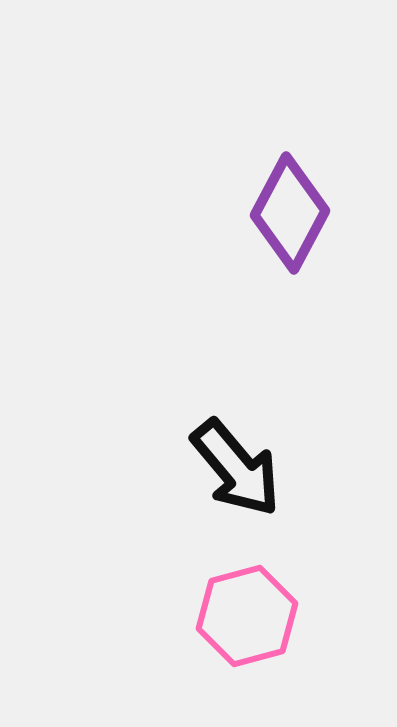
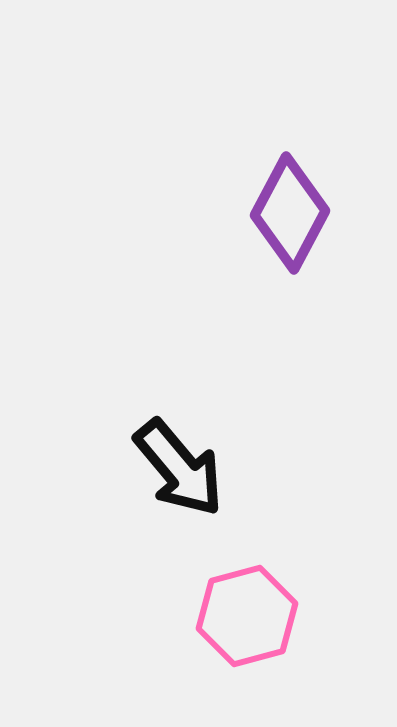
black arrow: moved 57 px left
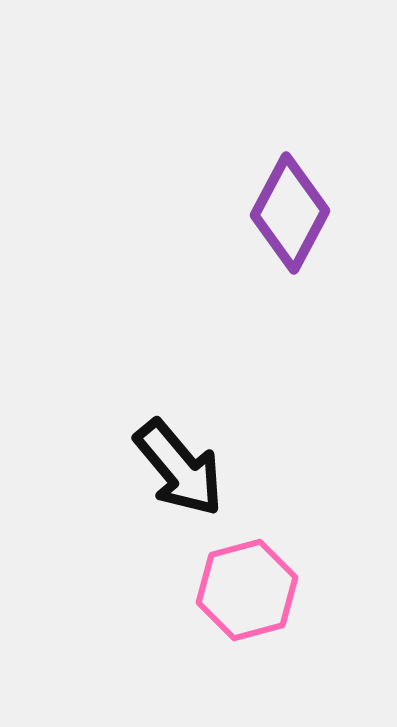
pink hexagon: moved 26 px up
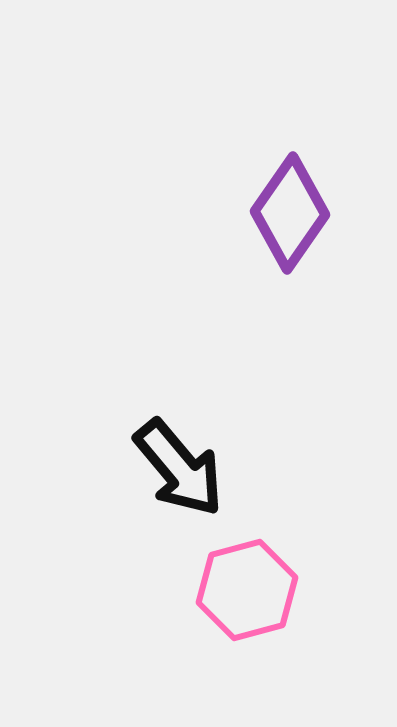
purple diamond: rotated 7 degrees clockwise
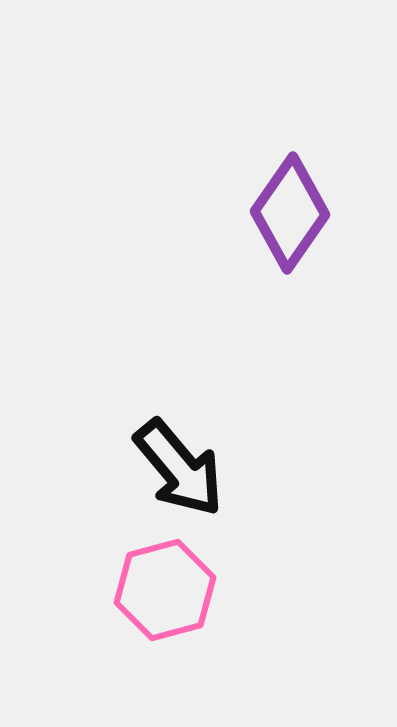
pink hexagon: moved 82 px left
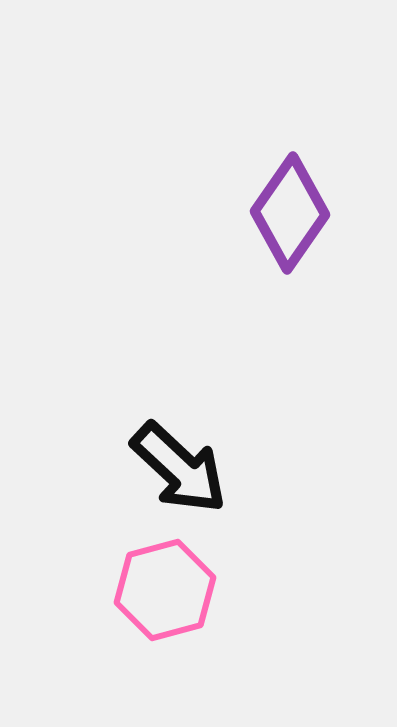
black arrow: rotated 7 degrees counterclockwise
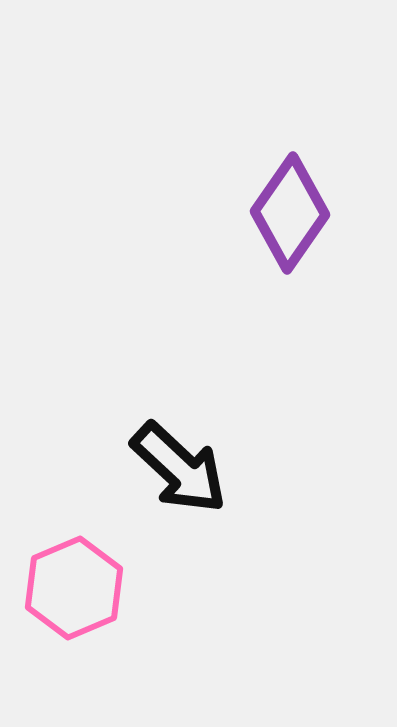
pink hexagon: moved 91 px left, 2 px up; rotated 8 degrees counterclockwise
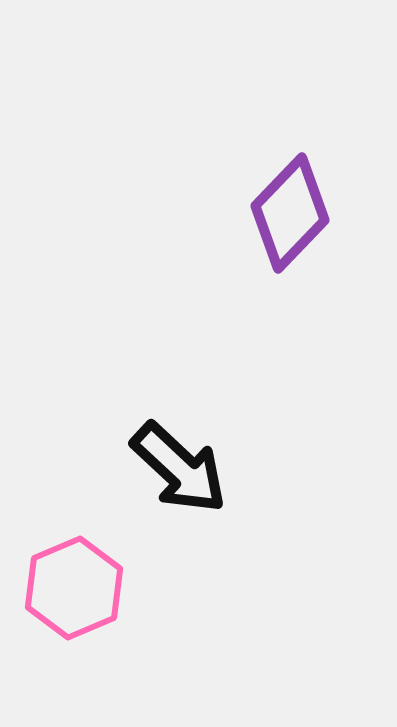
purple diamond: rotated 9 degrees clockwise
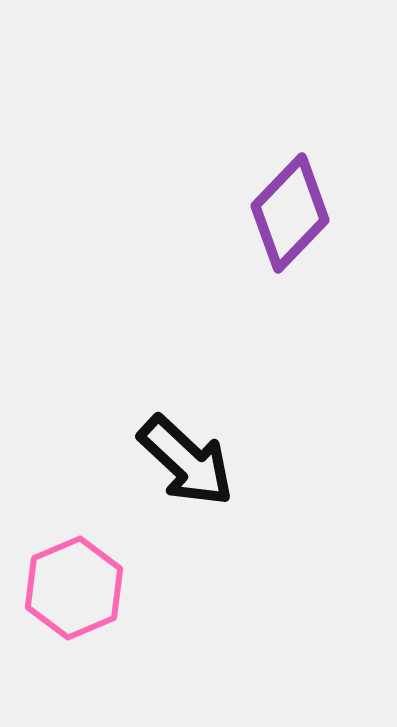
black arrow: moved 7 px right, 7 px up
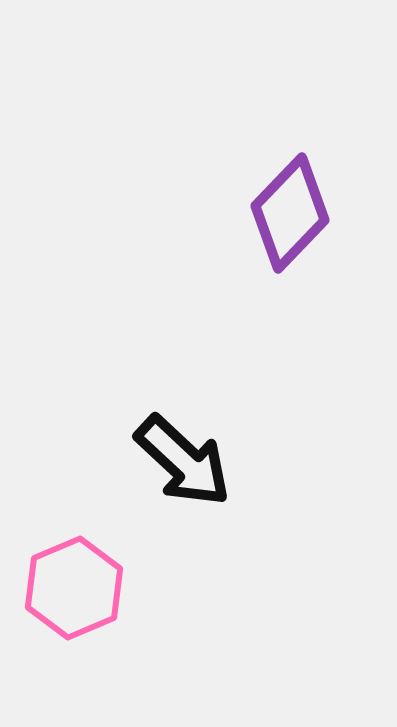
black arrow: moved 3 px left
